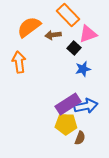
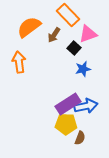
brown arrow: moved 1 px right; rotated 49 degrees counterclockwise
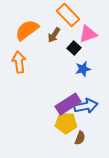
orange semicircle: moved 2 px left, 3 px down
yellow pentagon: moved 1 px up
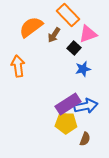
orange semicircle: moved 4 px right, 3 px up
orange arrow: moved 1 px left, 4 px down
brown semicircle: moved 5 px right, 1 px down
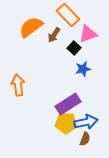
orange arrow: moved 19 px down
blue arrow: moved 16 px down
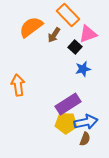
black square: moved 1 px right, 1 px up
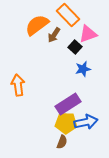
orange semicircle: moved 6 px right, 2 px up
brown semicircle: moved 23 px left, 3 px down
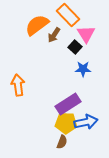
pink triangle: moved 2 px left; rotated 42 degrees counterclockwise
blue star: rotated 14 degrees clockwise
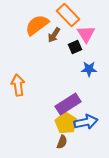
black square: rotated 24 degrees clockwise
blue star: moved 6 px right
yellow pentagon: rotated 30 degrees clockwise
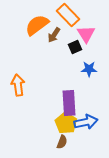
purple rectangle: moved 1 px right, 1 px up; rotated 60 degrees counterclockwise
